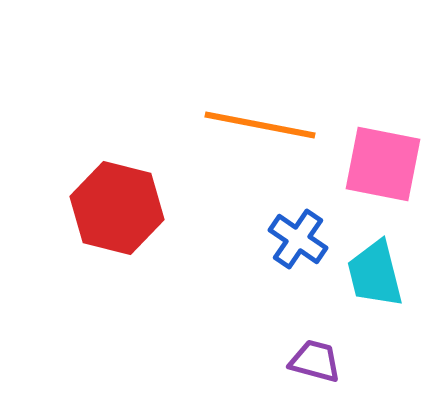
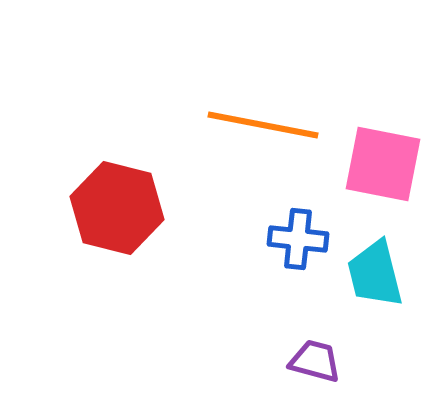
orange line: moved 3 px right
blue cross: rotated 28 degrees counterclockwise
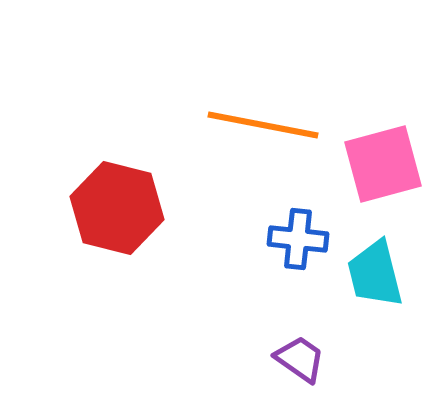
pink square: rotated 26 degrees counterclockwise
purple trapezoid: moved 15 px left, 2 px up; rotated 20 degrees clockwise
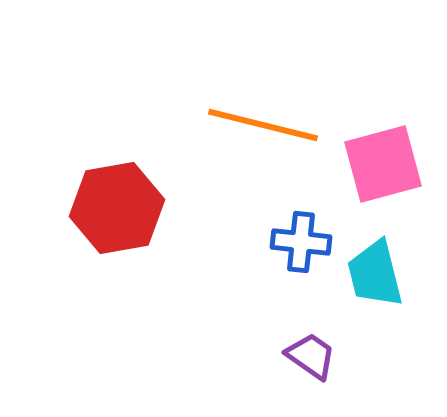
orange line: rotated 3 degrees clockwise
red hexagon: rotated 24 degrees counterclockwise
blue cross: moved 3 px right, 3 px down
purple trapezoid: moved 11 px right, 3 px up
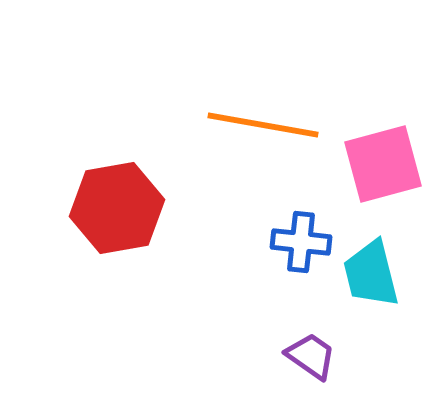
orange line: rotated 4 degrees counterclockwise
cyan trapezoid: moved 4 px left
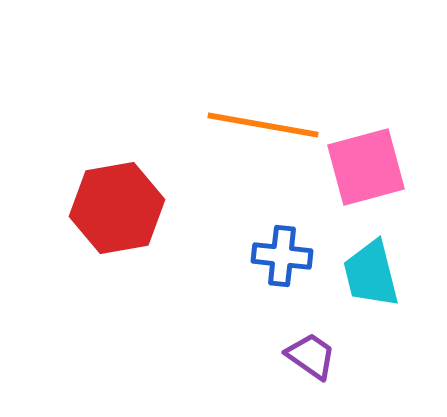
pink square: moved 17 px left, 3 px down
blue cross: moved 19 px left, 14 px down
